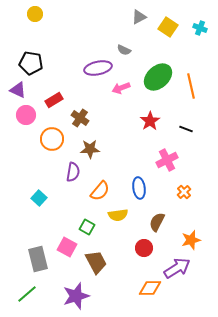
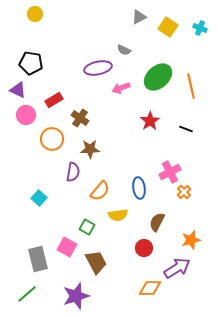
pink cross: moved 3 px right, 12 px down
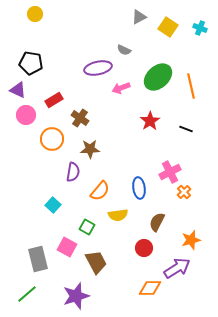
cyan square: moved 14 px right, 7 px down
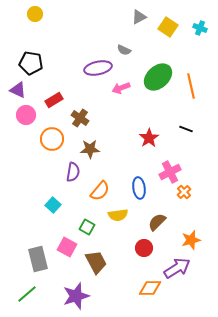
red star: moved 1 px left, 17 px down
brown semicircle: rotated 18 degrees clockwise
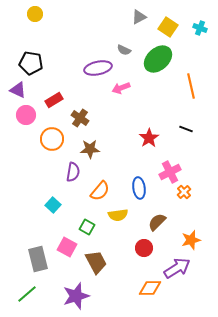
green ellipse: moved 18 px up
